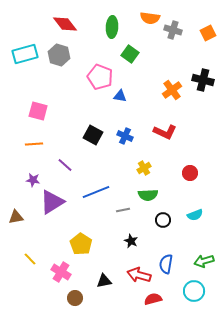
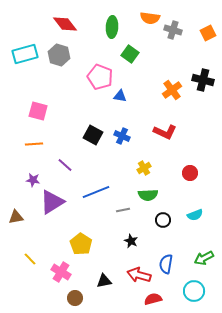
blue cross: moved 3 px left
green arrow: moved 3 px up; rotated 12 degrees counterclockwise
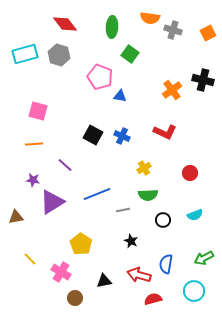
blue line: moved 1 px right, 2 px down
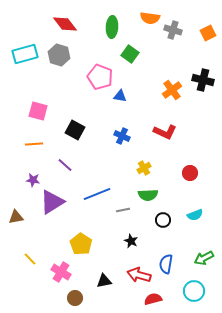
black square: moved 18 px left, 5 px up
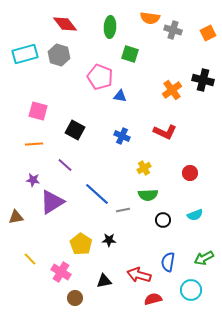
green ellipse: moved 2 px left
green square: rotated 18 degrees counterclockwise
blue line: rotated 64 degrees clockwise
black star: moved 22 px left, 1 px up; rotated 24 degrees counterclockwise
blue semicircle: moved 2 px right, 2 px up
cyan circle: moved 3 px left, 1 px up
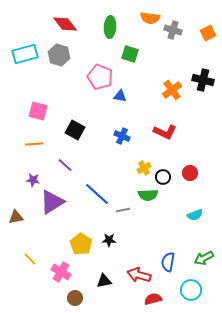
black circle: moved 43 px up
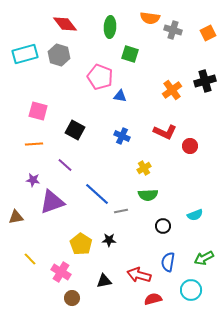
black cross: moved 2 px right, 1 px down; rotated 30 degrees counterclockwise
red circle: moved 27 px up
black circle: moved 49 px down
purple triangle: rotated 12 degrees clockwise
gray line: moved 2 px left, 1 px down
brown circle: moved 3 px left
